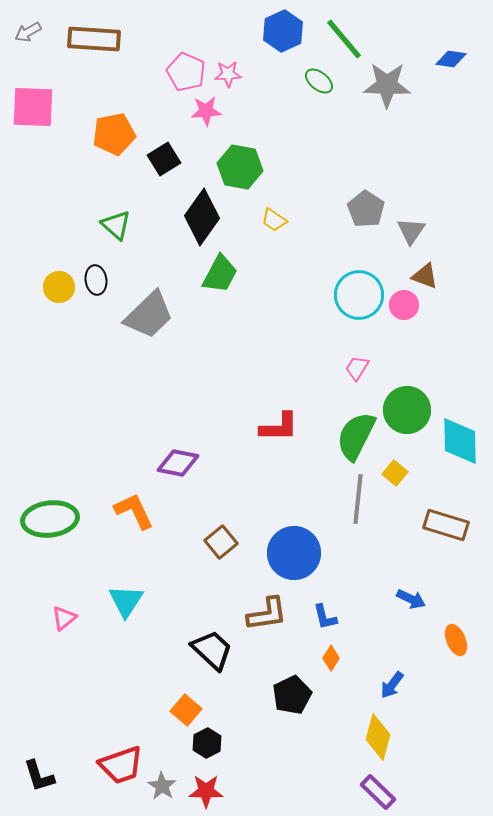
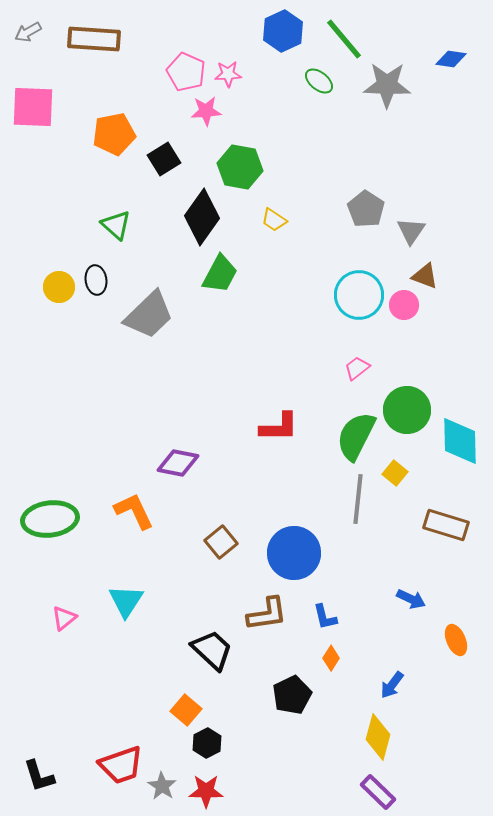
pink trapezoid at (357, 368): rotated 20 degrees clockwise
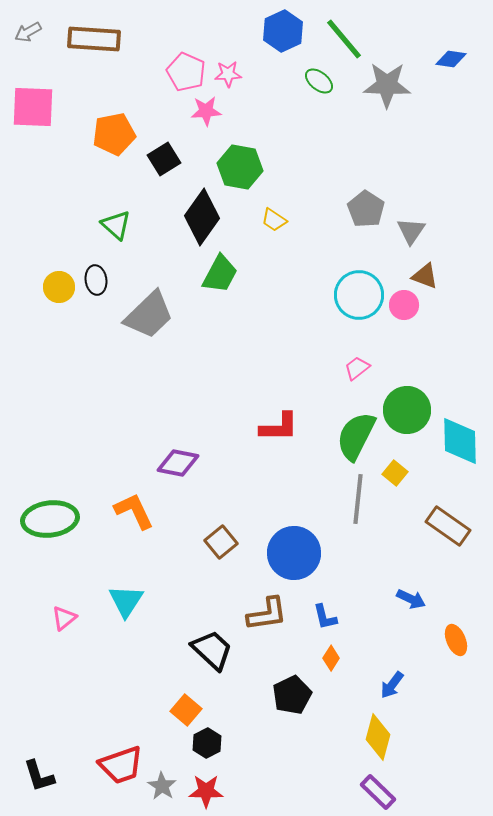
brown rectangle at (446, 525): moved 2 px right, 1 px down; rotated 18 degrees clockwise
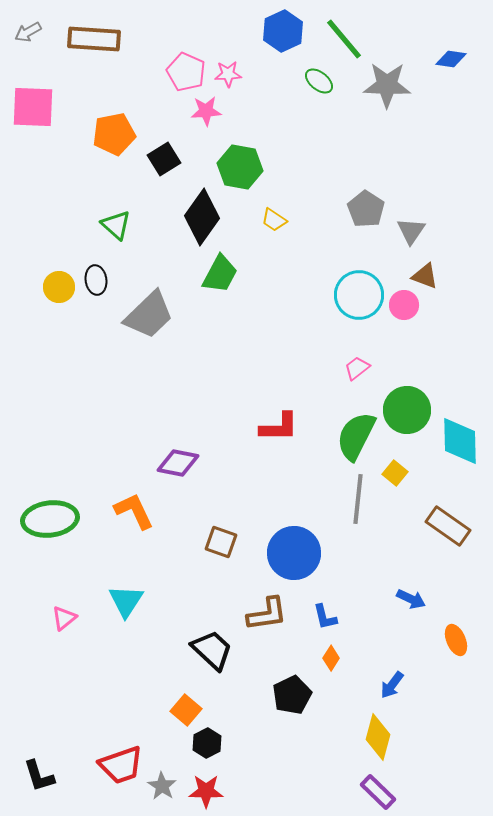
brown square at (221, 542): rotated 32 degrees counterclockwise
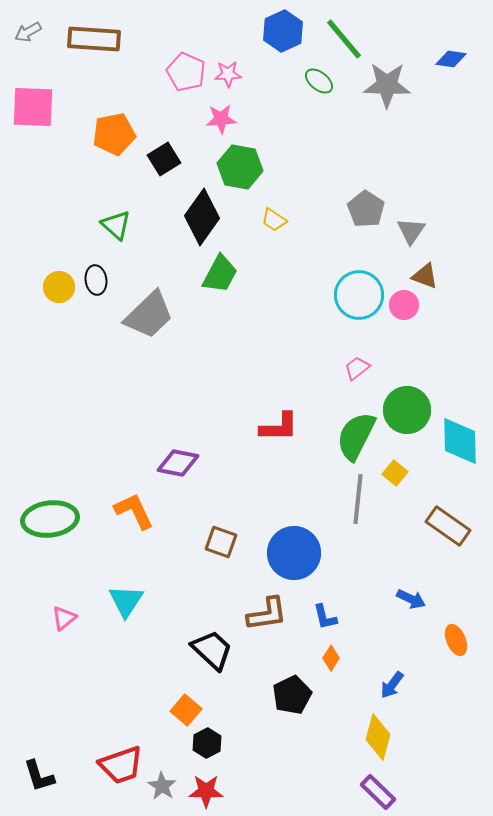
pink star at (206, 111): moved 15 px right, 8 px down
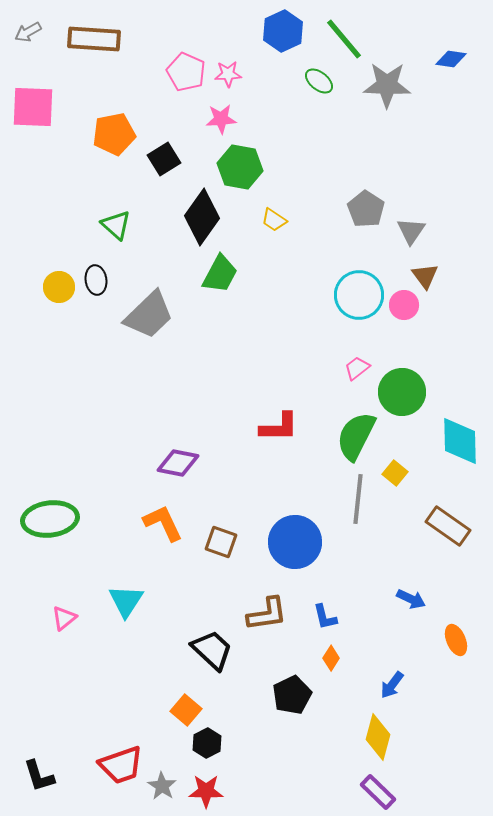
brown triangle at (425, 276): rotated 32 degrees clockwise
green circle at (407, 410): moved 5 px left, 18 px up
orange L-shape at (134, 511): moved 29 px right, 12 px down
blue circle at (294, 553): moved 1 px right, 11 px up
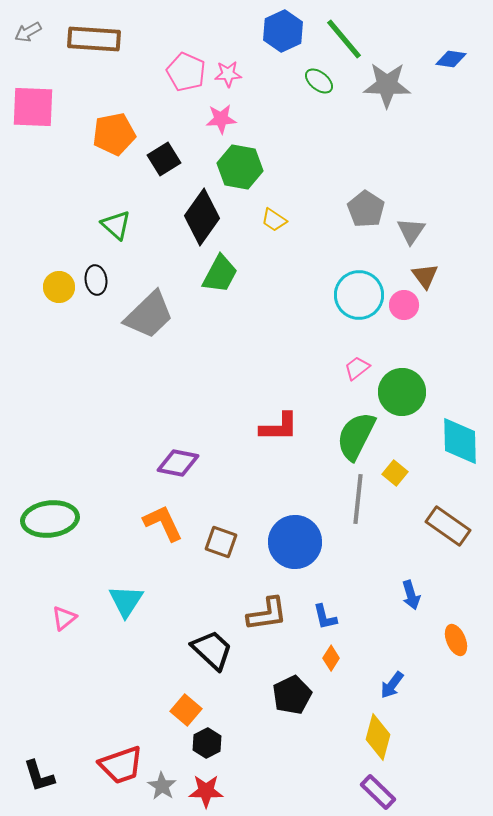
blue arrow at (411, 599): moved 4 px up; rotated 48 degrees clockwise
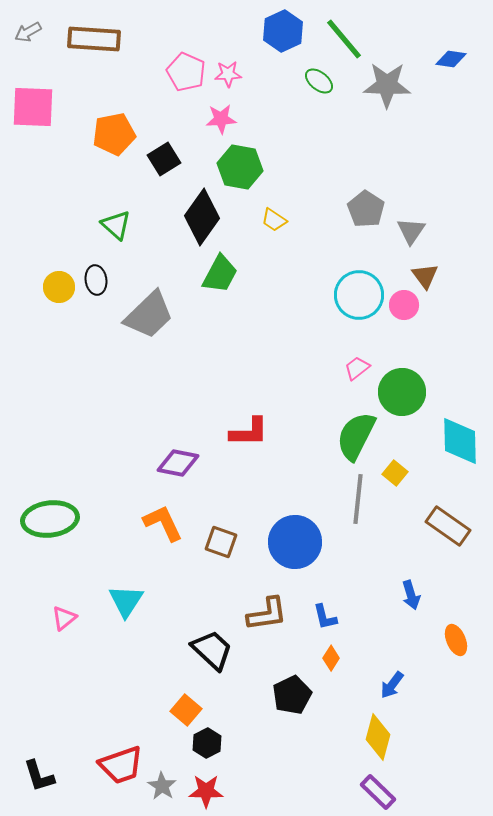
red L-shape at (279, 427): moved 30 px left, 5 px down
